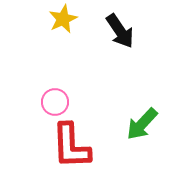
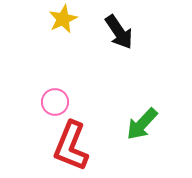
black arrow: moved 1 px left, 1 px down
red L-shape: rotated 24 degrees clockwise
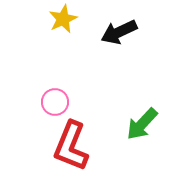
black arrow: rotated 99 degrees clockwise
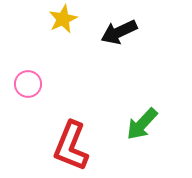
pink circle: moved 27 px left, 18 px up
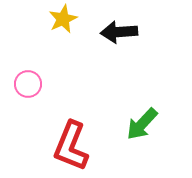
black arrow: rotated 21 degrees clockwise
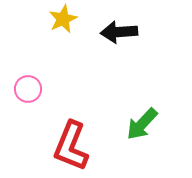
pink circle: moved 5 px down
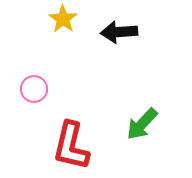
yellow star: rotated 12 degrees counterclockwise
pink circle: moved 6 px right
red L-shape: rotated 9 degrees counterclockwise
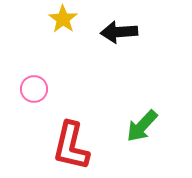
green arrow: moved 2 px down
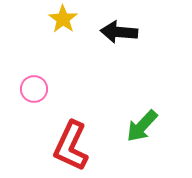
black arrow: rotated 9 degrees clockwise
red L-shape: rotated 12 degrees clockwise
